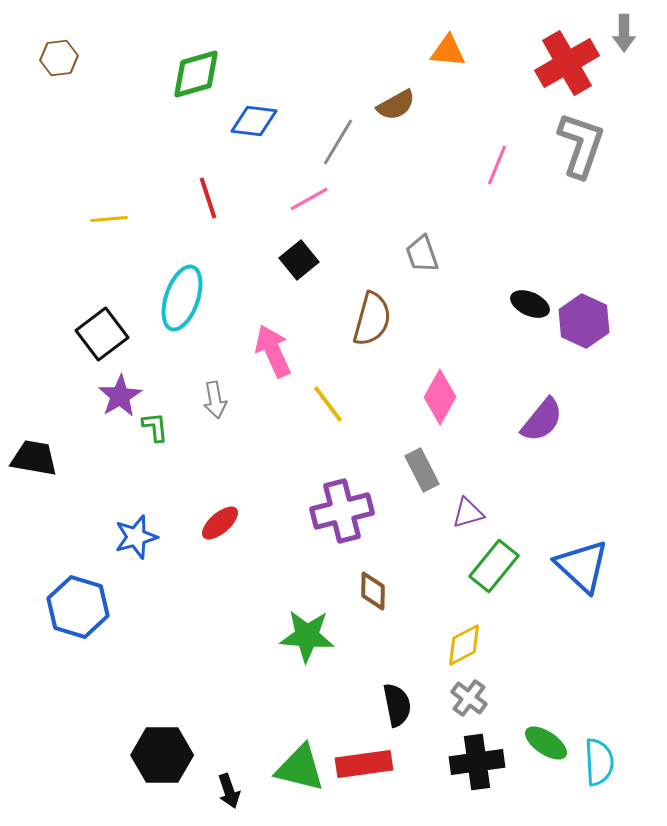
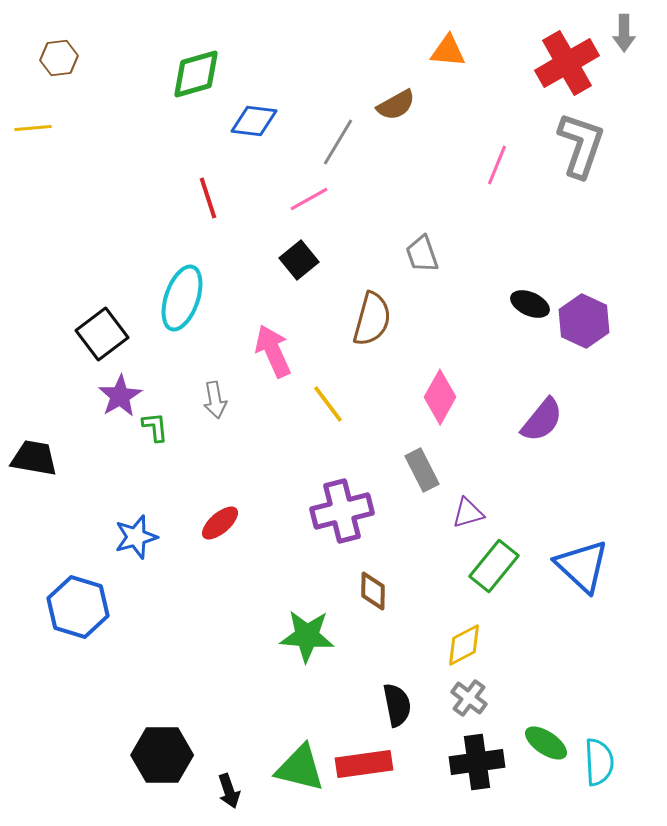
yellow line at (109, 219): moved 76 px left, 91 px up
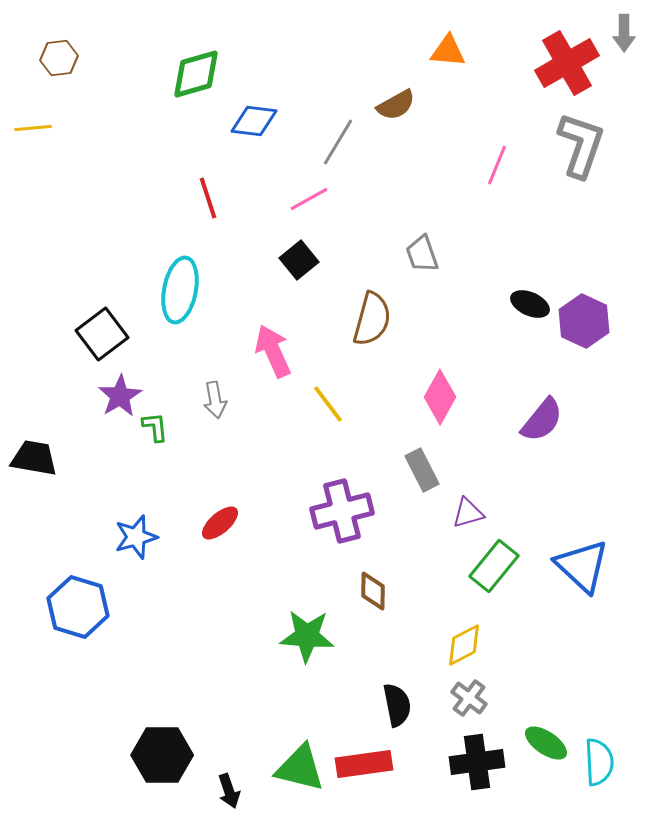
cyan ellipse at (182, 298): moved 2 px left, 8 px up; rotated 8 degrees counterclockwise
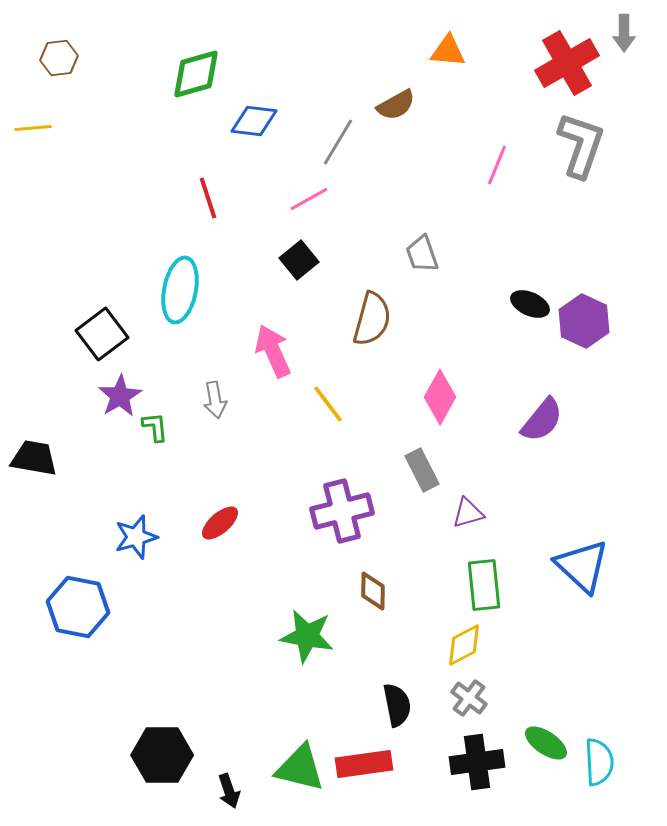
green rectangle at (494, 566): moved 10 px left, 19 px down; rotated 45 degrees counterclockwise
blue hexagon at (78, 607): rotated 6 degrees counterclockwise
green star at (307, 636): rotated 6 degrees clockwise
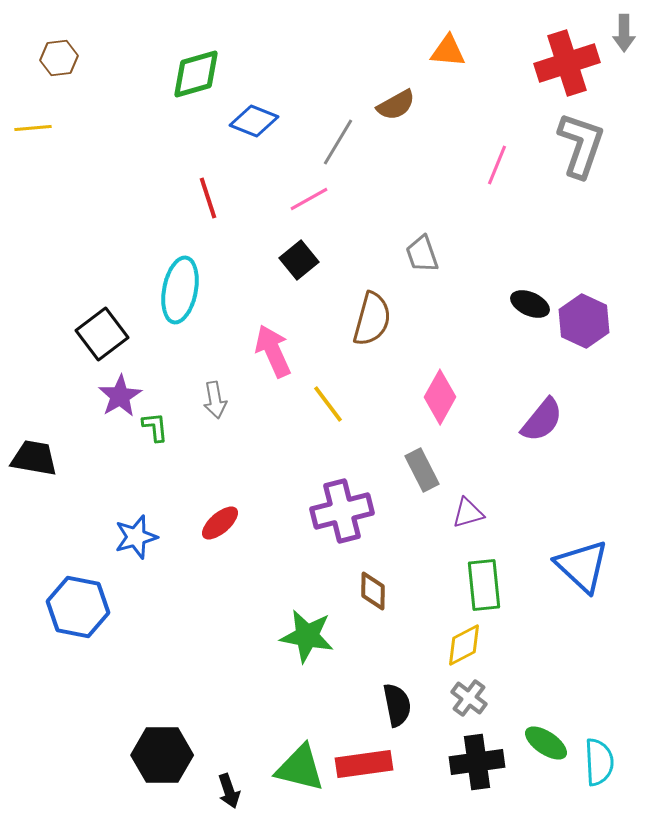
red cross at (567, 63): rotated 12 degrees clockwise
blue diamond at (254, 121): rotated 15 degrees clockwise
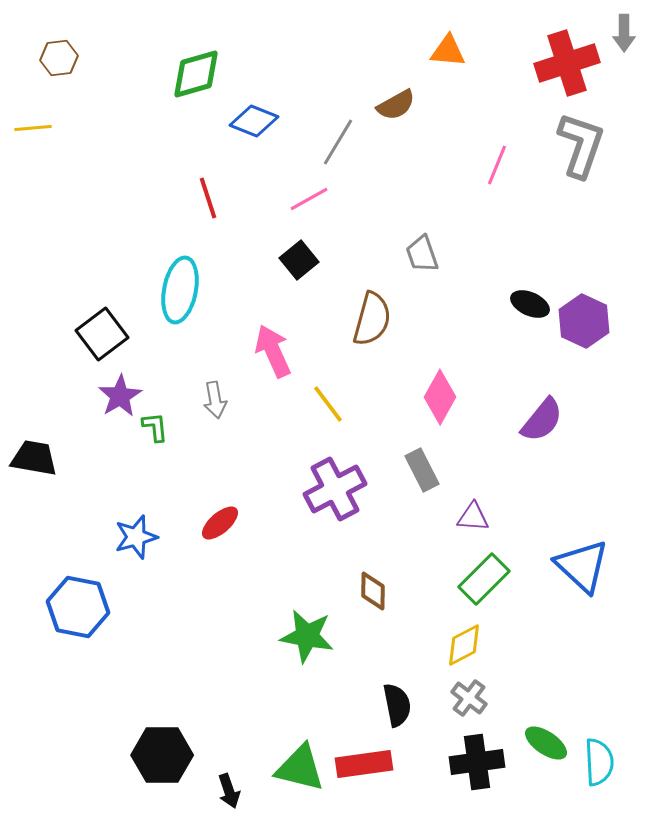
purple cross at (342, 511): moved 7 px left, 22 px up; rotated 14 degrees counterclockwise
purple triangle at (468, 513): moved 5 px right, 4 px down; rotated 20 degrees clockwise
green rectangle at (484, 585): moved 6 px up; rotated 51 degrees clockwise
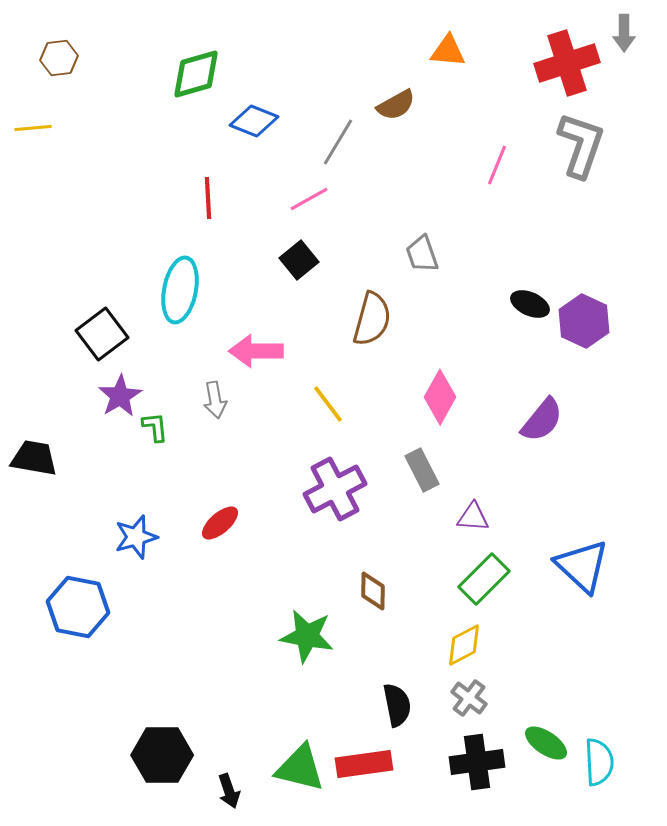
red line at (208, 198): rotated 15 degrees clockwise
pink arrow at (273, 351): moved 17 px left; rotated 66 degrees counterclockwise
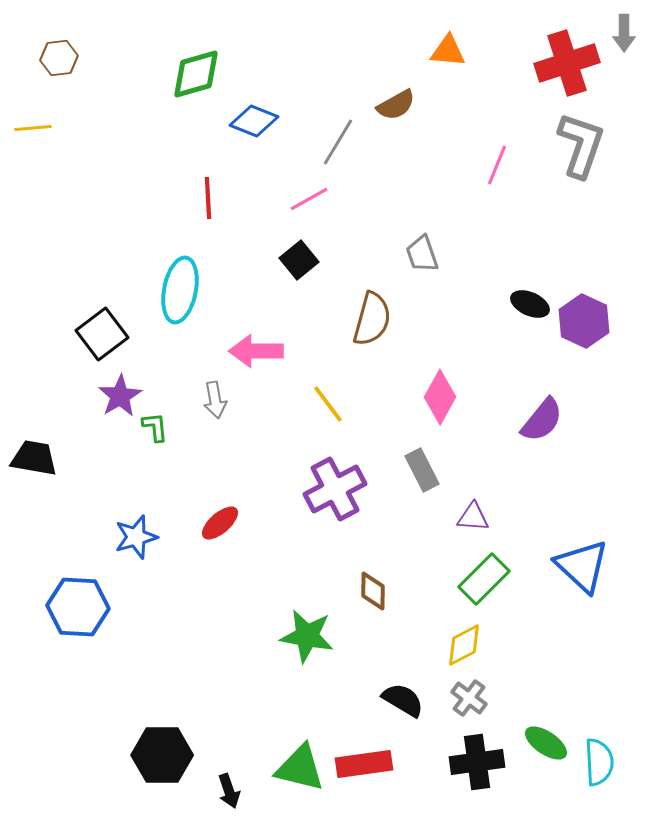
blue hexagon at (78, 607): rotated 8 degrees counterclockwise
black semicircle at (397, 705): moved 6 px right, 5 px up; rotated 48 degrees counterclockwise
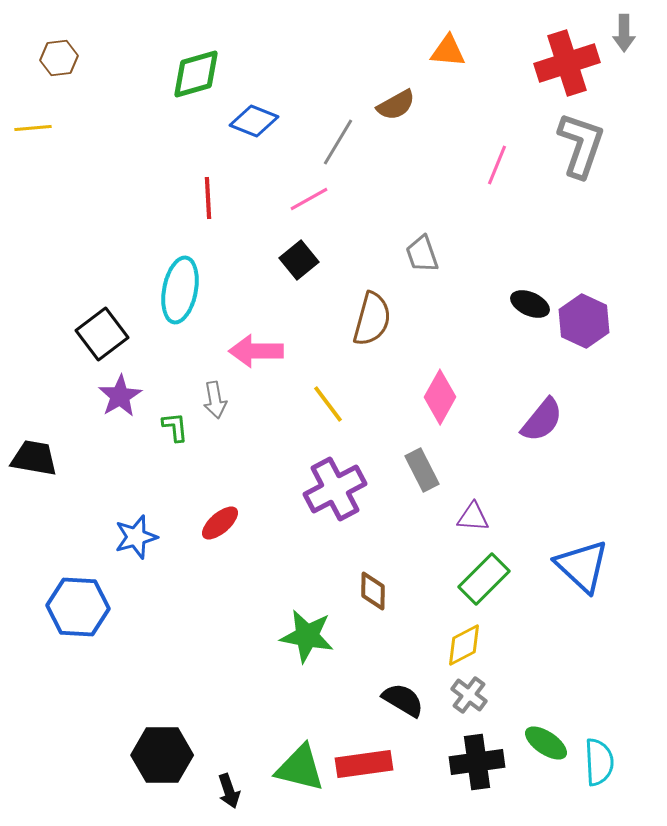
green L-shape at (155, 427): moved 20 px right
gray cross at (469, 698): moved 3 px up
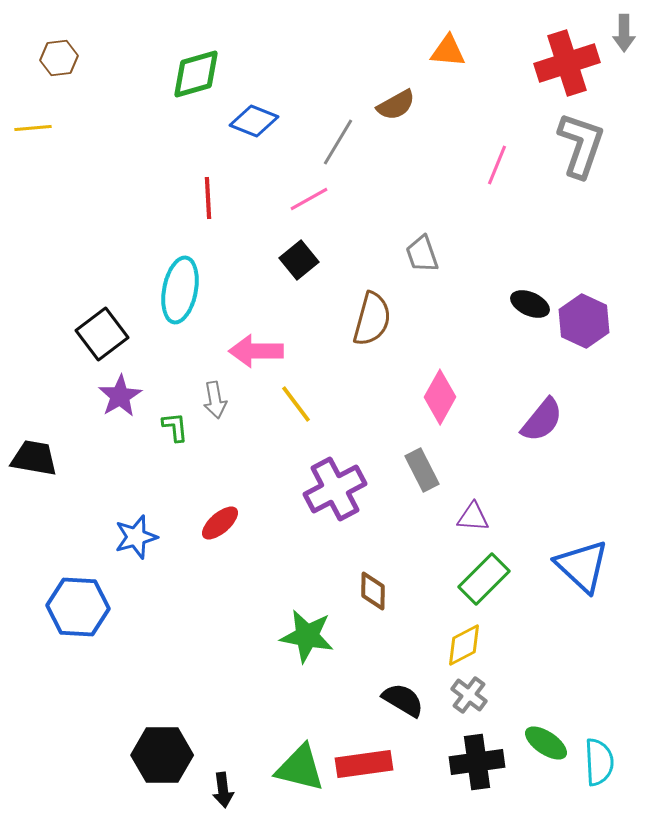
yellow line at (328, 404): moved 32 px left
black arrow at (229, 791): moved 6 px left, 1 px up; rotated 12 degrees clockwise
